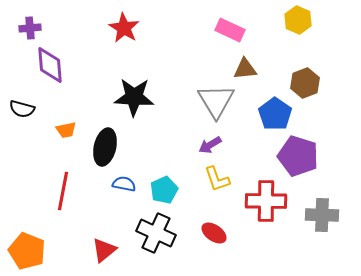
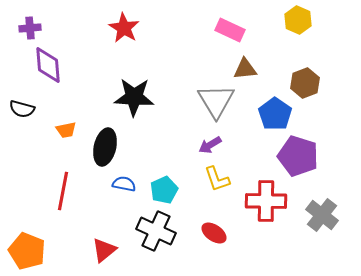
purple diamond: moved 2 px left
gray cross: rotated 36 degrees clockwise
black cross: moved 2 px up
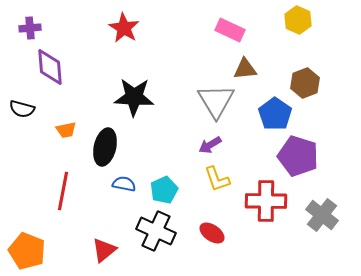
purple diamond: moved 2 px right, 2 px down
red ellipse: moved 2 px left
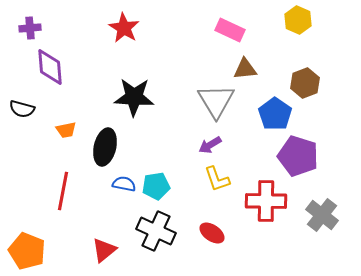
cyan pentagon: moved 8 px left, 4 px up; rotated 16 degrees clockwise
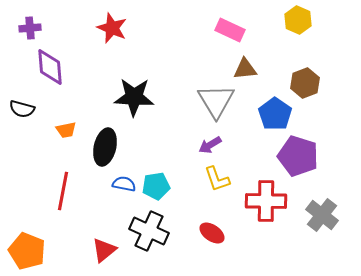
red star: moved 12 px left; rotated 8 degrees counterclockwise
black cross: moved 7 px left
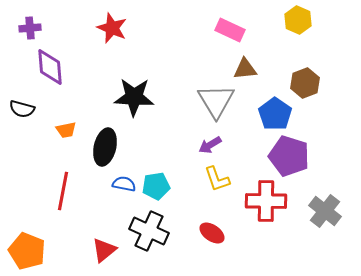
purple pentagon: moved 9 px left
gray cross: moved 3 px right, 4 px up
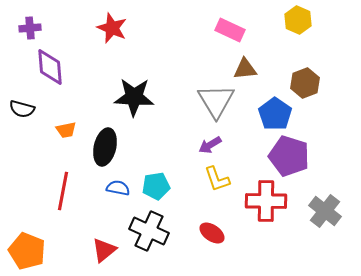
blue semicircle: moved 6 px left, 4 px down
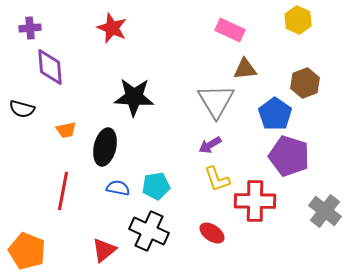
red cross: moved 11 px left
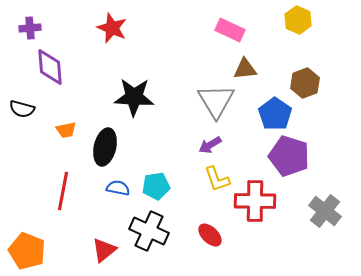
red ellipse: moved 2 px left, 2 px down; rotated 10 degrees clockwise
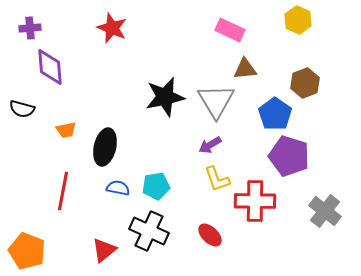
black star: moved 31 px right; rotated 15 degrees counterclockwise
